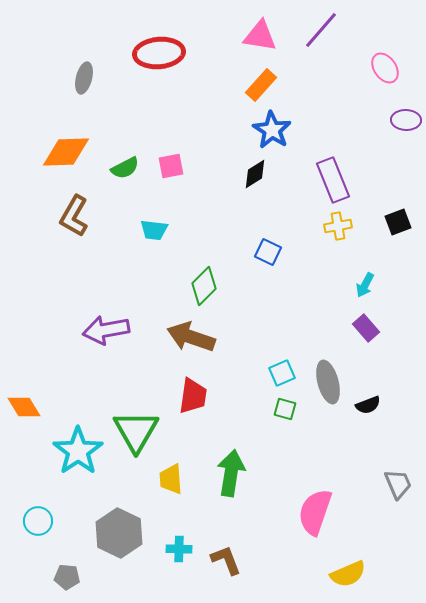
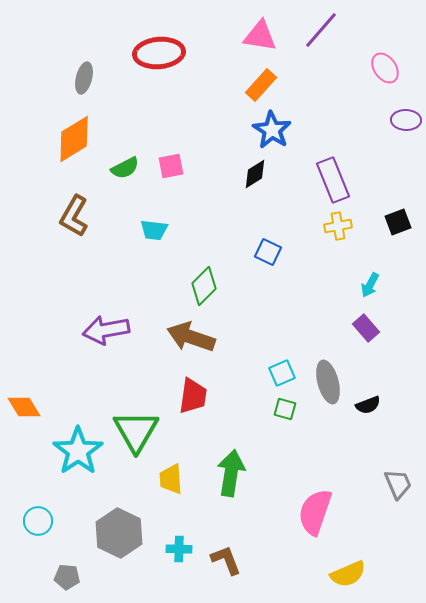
orange diamond at (66, 152): moved 8 px right, 13 px up; rotated 30 degrees counterclockwise
cyan arrow at (365, 285): moved 5 px right
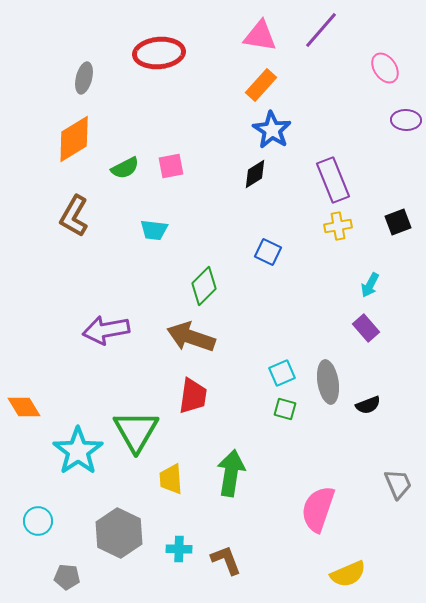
gray ellipse at (328, 382): rotated 6 degrees clockwise
pink semicircle at (315, 512): moved 3 px right, 3 px up
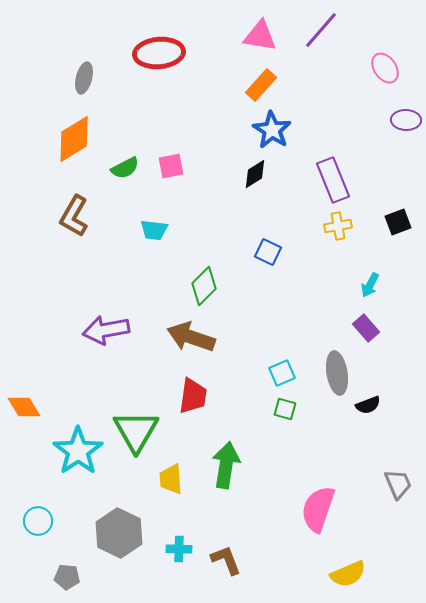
gray ellipse at (328, 382): moved 9 px right, 9 px up
green arrow at (231, 473): moved 5 px left, 8 px up
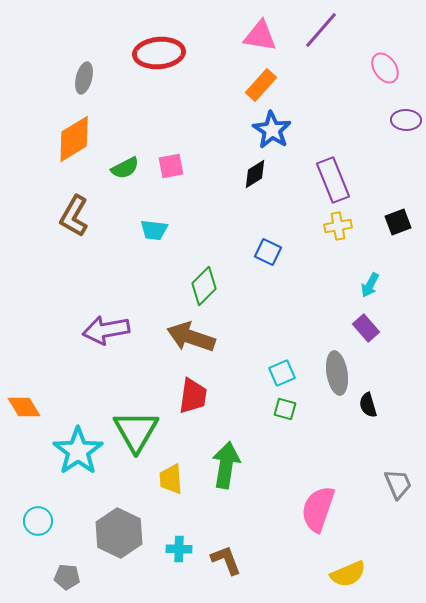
black semicircle at (368, 405): rotated 95 degrees clockwise
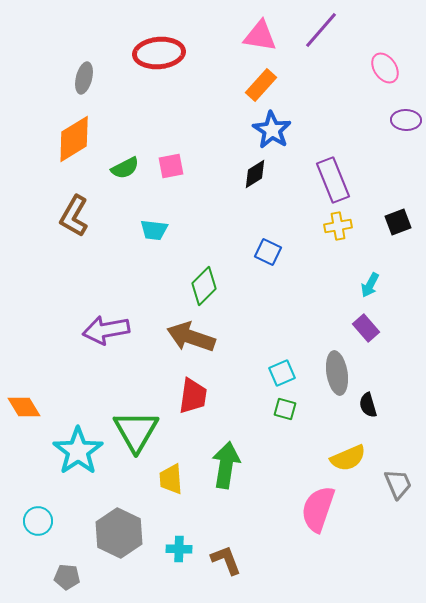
yellow semicircle at (348, 574): moved 116 px up
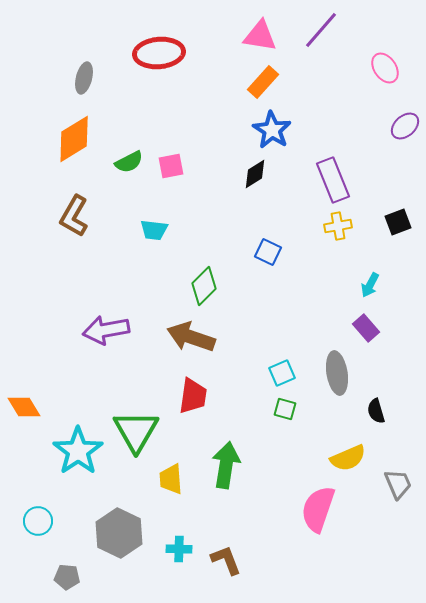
orange rectangle at (261, 85): moved 2 px right, 3 px up
purple ellipse at (406, 120): moved 1 px left, 6 px down; rotated 44 degrees counterclockwise
green semicircle at (125, 168): moved 4 px right, 6 px up
black semicircle at (368, 405): moved 8 px right, 6 px down
